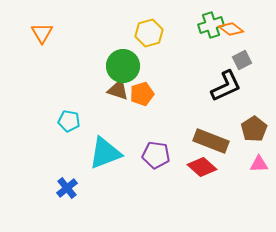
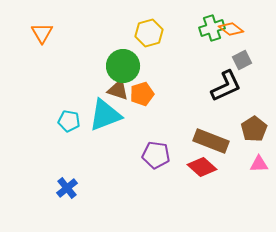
green cross: moved 1 px right, 3 px down
cyan triangle: moved 38 px up
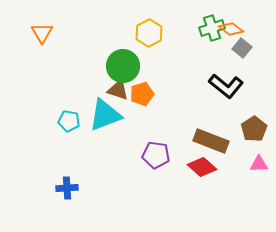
yellow hexagon: rotated 12 degrees counterclockwise
gray square: moved 12 px up; rotated 24 degrees counterclockwise
black L-shape: rotated 64 degrees clockwise
blue cross: rotated 35 degrees clockwise
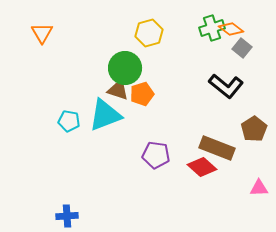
yellow hexagon: rotated 12 degrees clockwise
green circle: moved 2 px right, 2 px down
brown rectangle: moved 6 px right, 7 px down
pink triangle: moved 24 px down
blue cross: moved 28 px down
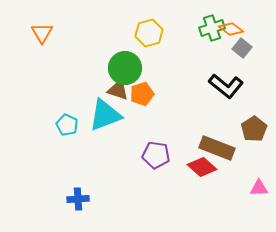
cyan pentagon: moved 2 px left, 4 px down; rotated 15 degrees clockwise
blue cross: moved 11 px right, 17 px up
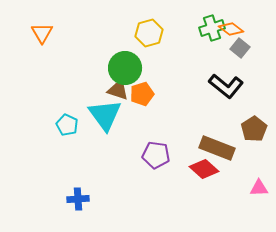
gray square: moved 2 px left
cyan triangle: rotated 45 degrees counterclockwise
red diamond: moved 2 px right, 2 px down
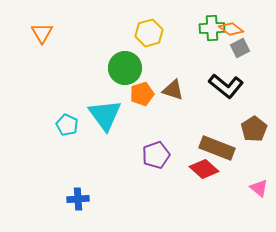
green cross: rotated 15 degrees clockwise
gray square: rotated 24 degrees clockwise
brown triangle: moved 55 px right
purple pentagon: rotated 28 degrees counterclockwise
pink triangle: rotated 42 degrees clockwise
